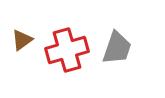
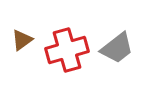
gray trapezoid: rotated 33 degrees clockwise
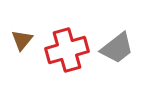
brown triangle: rotated 15 degrees counterclockwise
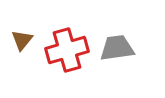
gray trapezoid: rotated 150 degrees counterclockwise
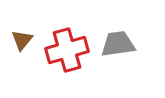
gray trapezoid: moved 1 px right, 4 px up
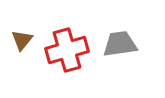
gray trapezoid: moved 2 px right
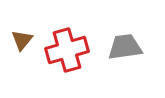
gray trapezoid: moved 5 px right, 3 px down
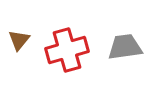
brown triangle: moved 3 px left
